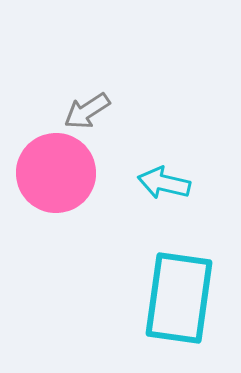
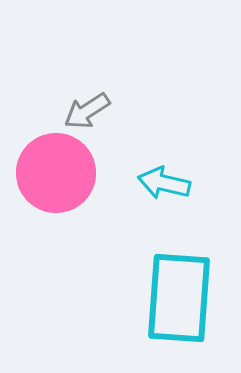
cyan rectangle: rotated 4 degrees counterclockwise
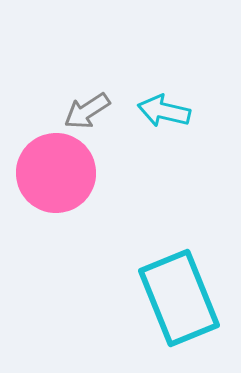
cyan arrow: moved 72 px up
cyan rectangle: rotated 26 degrees counterclockwise
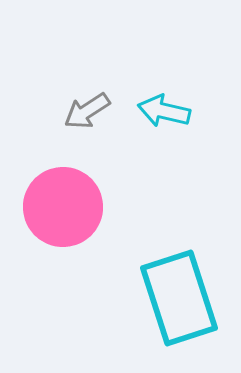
pink circle: moved 7 px right, 34 px down
cyan rectangle: rotated 4 degrees clockwise
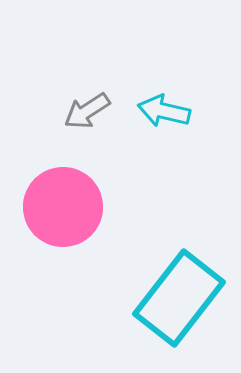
cyan rectangle: rotated 56 degrees clockwise
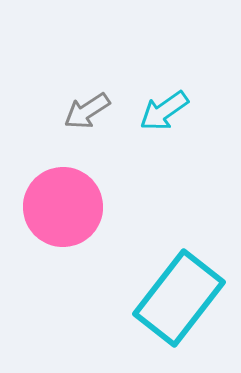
cyan arrow: rotated 48 degrees counterclockwise
